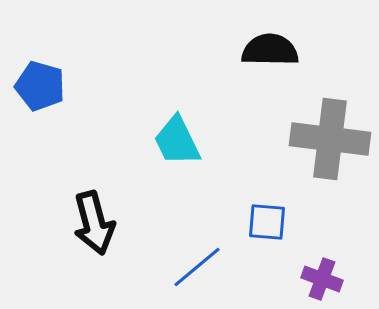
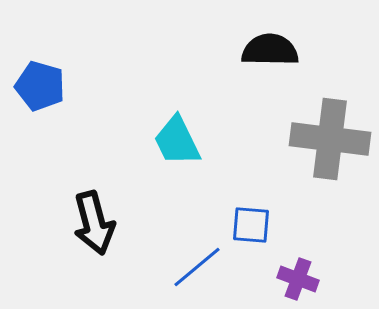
blue square: moved 16 px left, 3 px down
purple cross: moved 24 px left
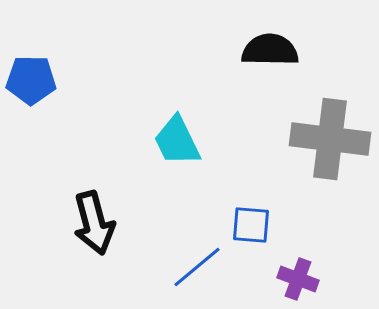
blue pentagon: moved 9 px left, 6 px up; rotated 15 degrees counterclockwise
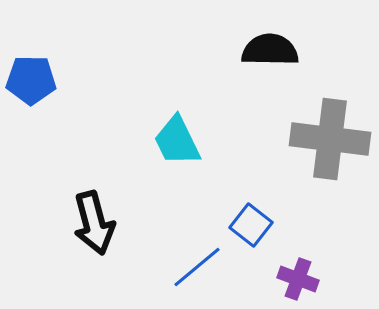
blue square: rotated 33 degrees clockwise
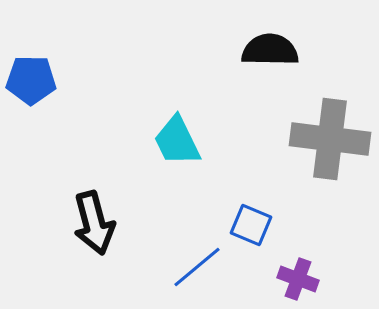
blue square: rotated 15 degrees counterclockwise
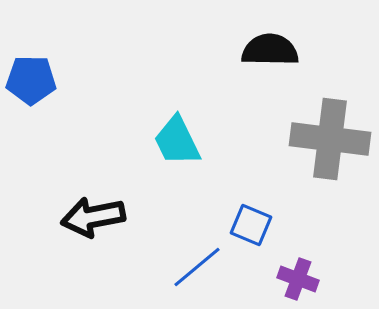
black arrow: moved 1 px left, 6 px up; rotated 94 degrees clockwise
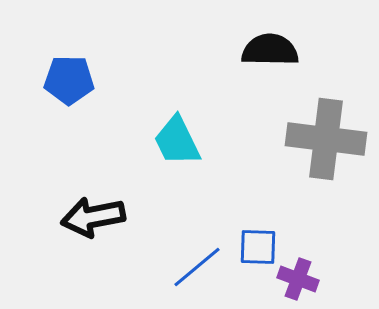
blue pentagon: moved 38 px right
gray cross: moved 4 px left
blue square: moved 7 px right, 22 px down; rotated 21 degrees counterclockwise
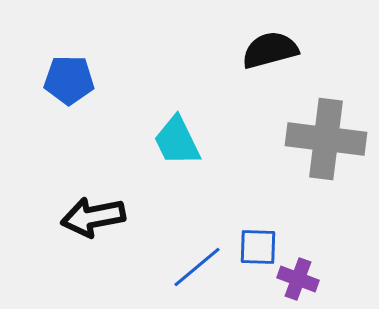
black semicircle: rotated 16 degrees counterclockwise
